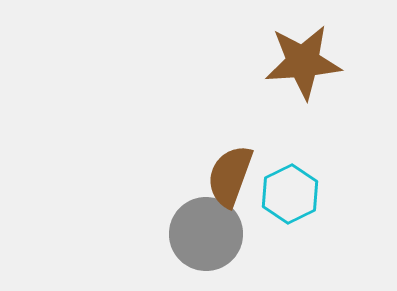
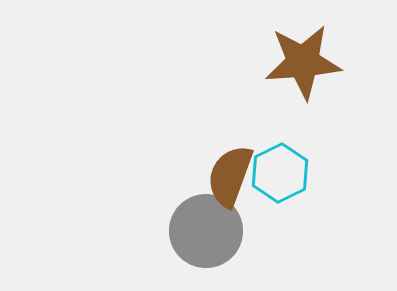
cyan hexagon: moved 10 px left, 21 px up
gray circle: moved 3 px up
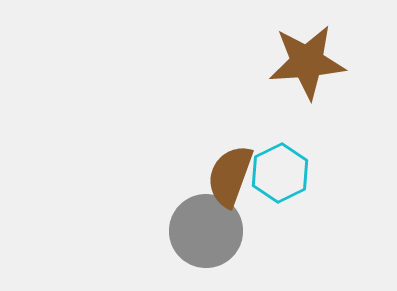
brown star: moved 4 px right
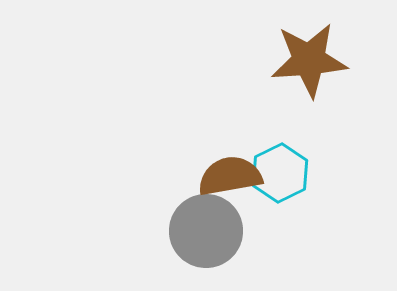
brown star: moved 2 px right, 2 px up
brown semicircle: rotated 60 degrees clockwise
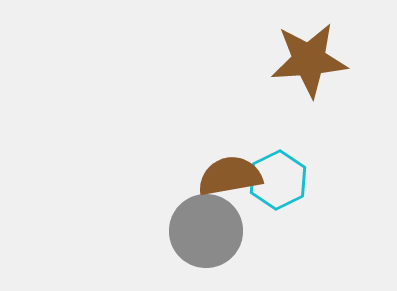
cyan hexagon: moved 2 px left, 7 px down
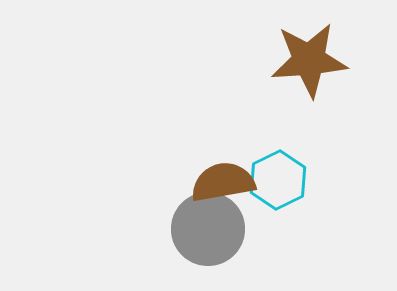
brown semicircle: moved 7 px left, 6 px down
gray circle: moved 2 px right, 2 px up
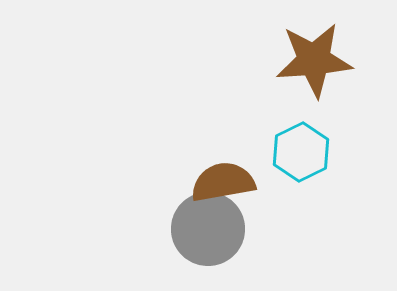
brown star: moved 5 px right
cyan hexagon: moved 23 px right, 28 px up
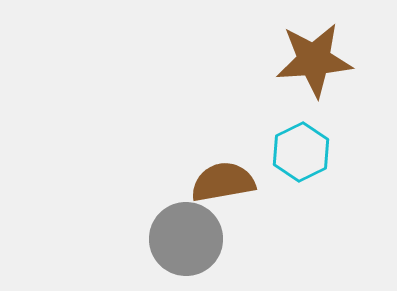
gray circle: moved 22 px left, 10 px down
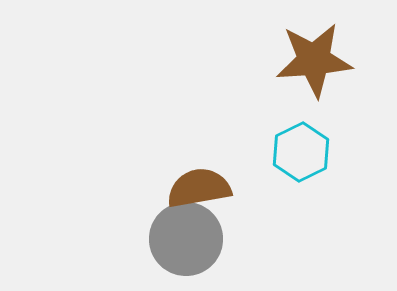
brown semicircle: moved 24 px left, 6 px down
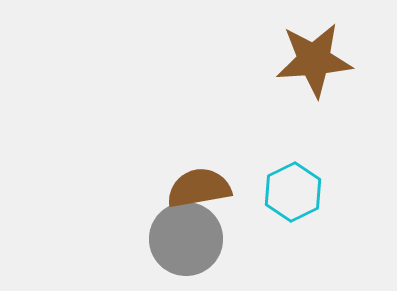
cyan hexagon: moved 8 px left, 40 px down
